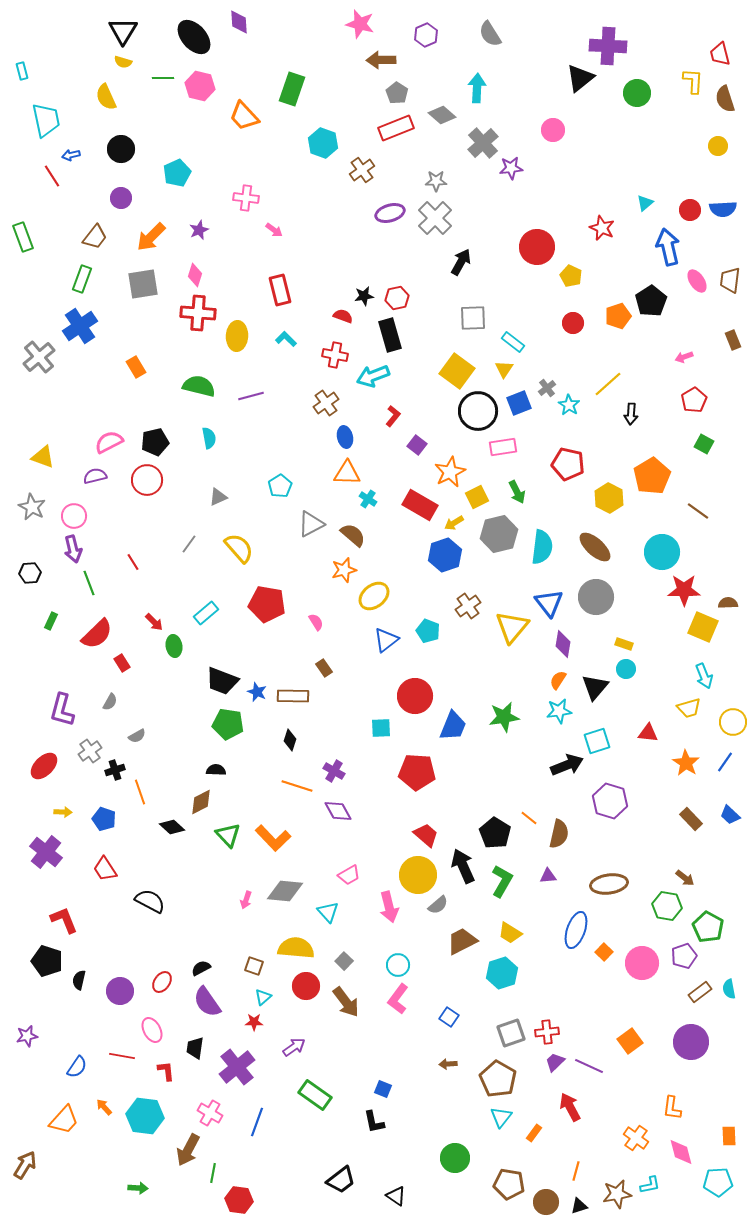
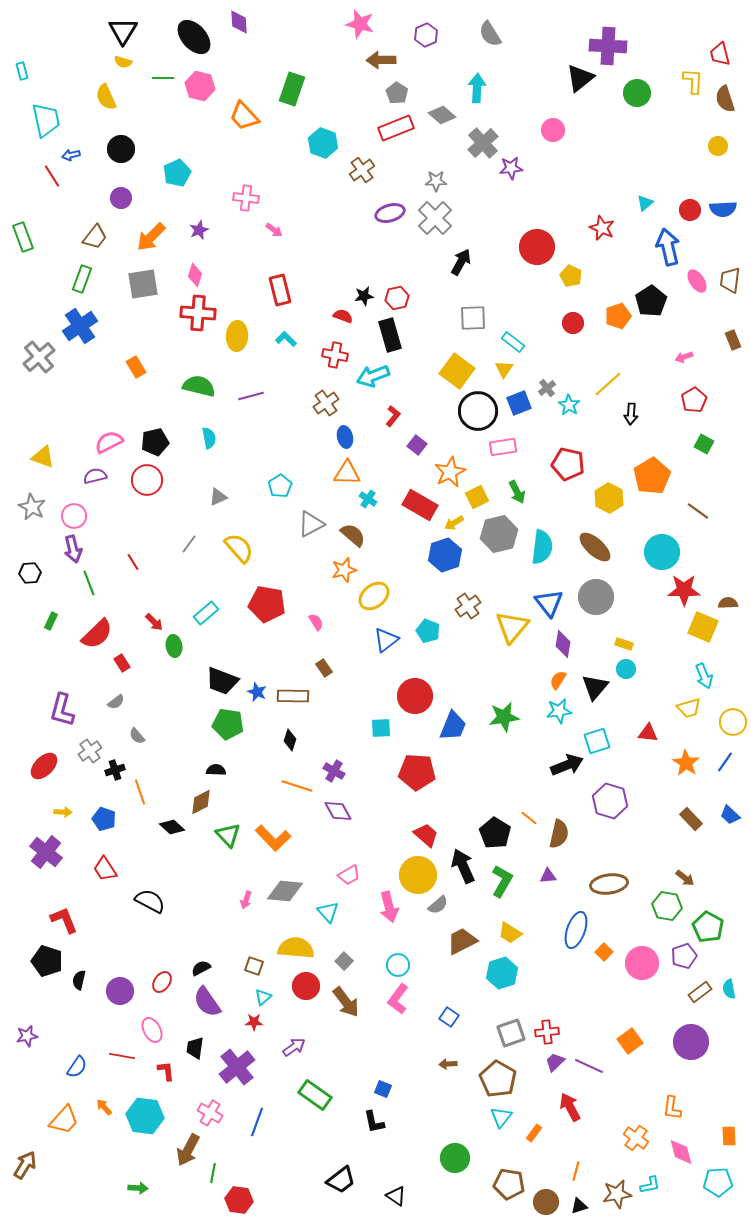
gray semicircle at (110, 702): moved 6 px right; rotated 24 degrees clockwise
gray semicircle at (137, 736): rotated 78 degrees clockwise
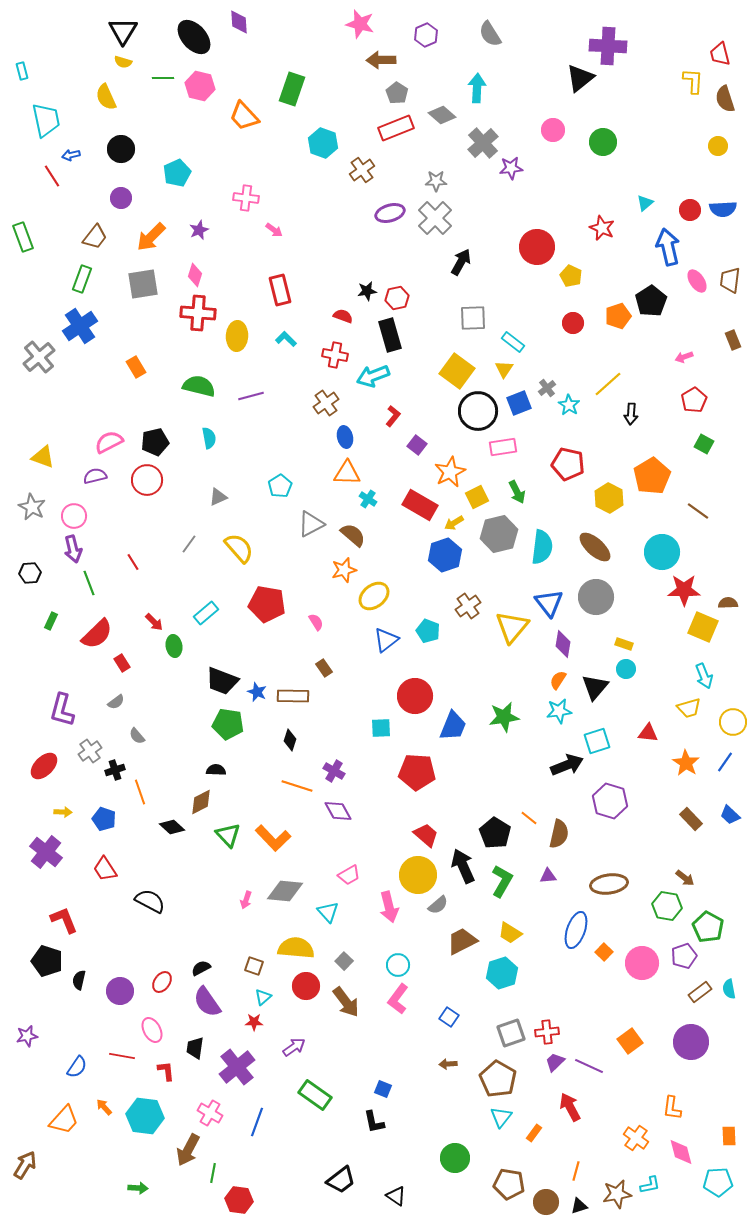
green circle at (637, 93): moved 34 px left, 49 px down
black star at (364, 296): moved 3 px right, 5 px up
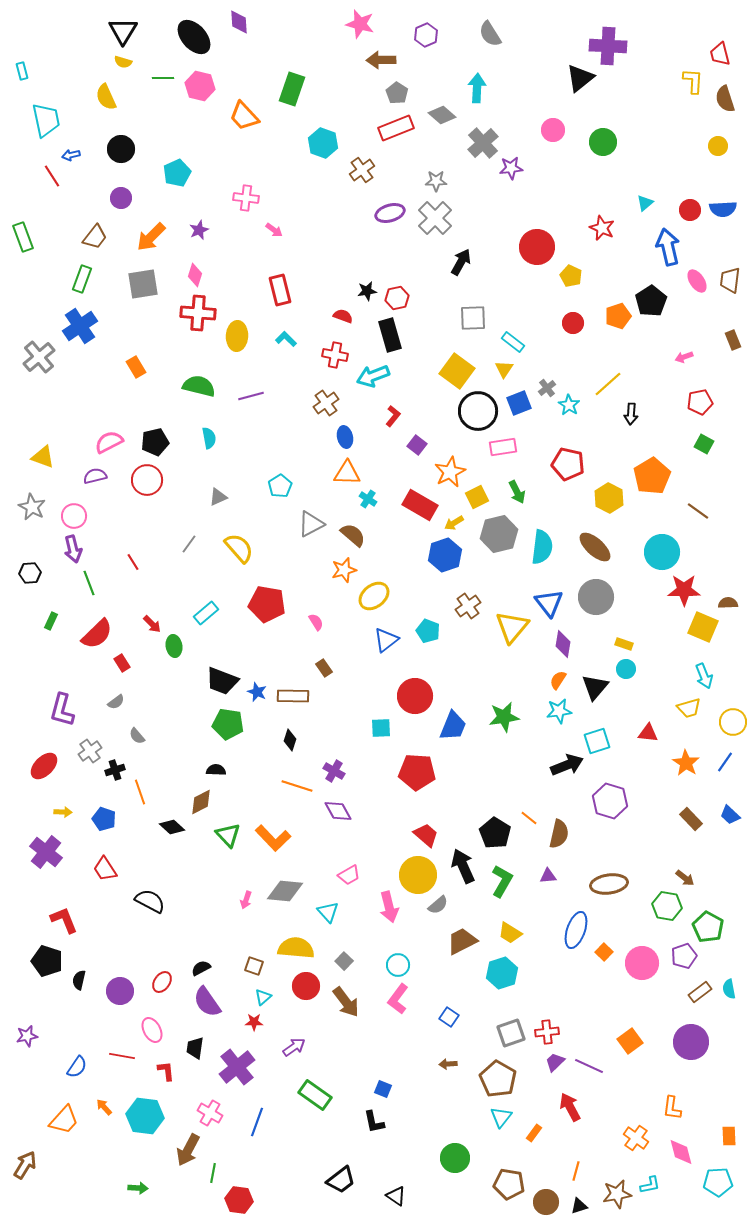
red pentagon at (694, 400): moved 6 px right, 2 px down; rotated 20 degrees clockwise
red arrow at (154, 622): moved 2 px left, 2 px down
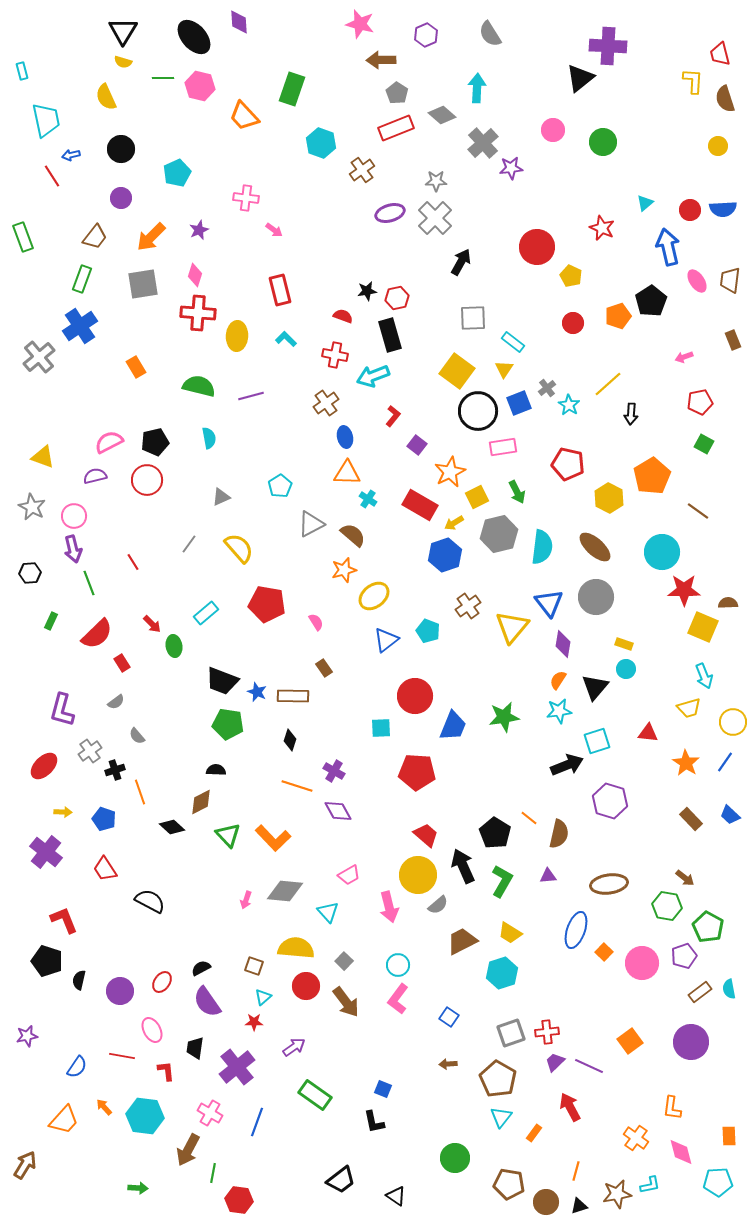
cyan hexagon at (323, 143): moved 2 px left
gray triangle at (218, 497): moved 3 px right
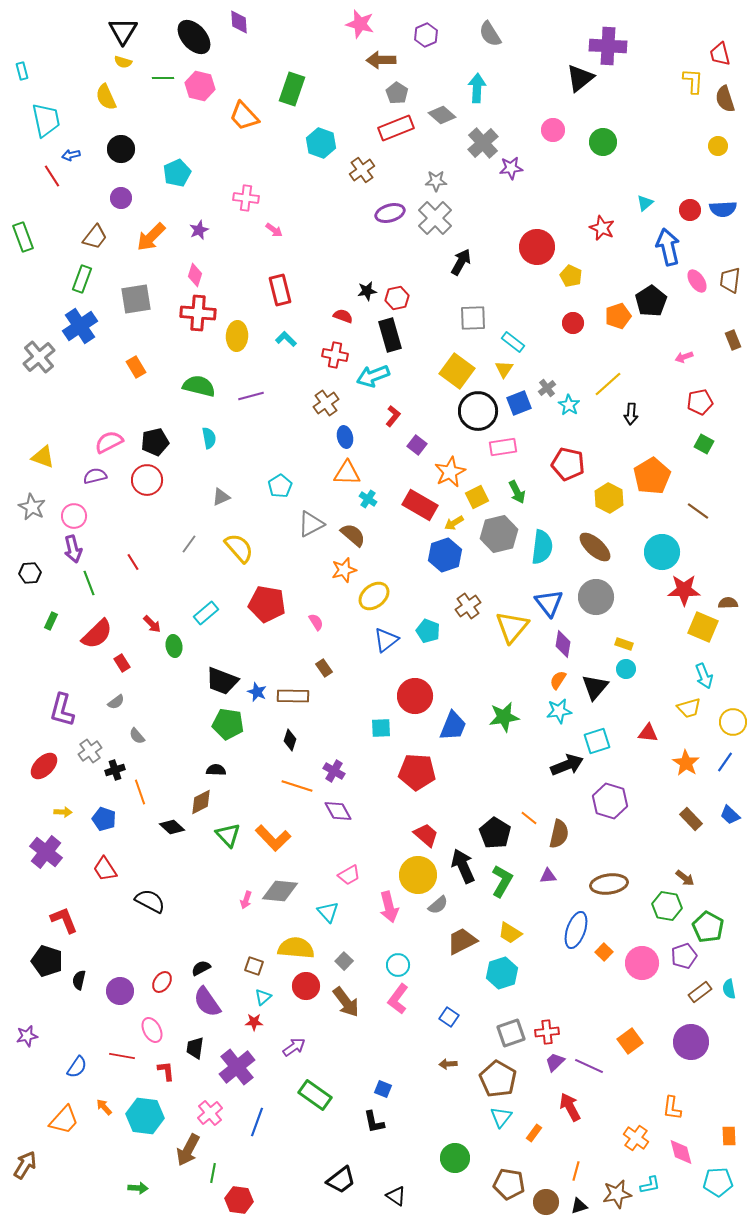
gray square at (143, 284): moved 7 px left, 15 px down
gray diamond at (285, 891): moved 5 px left
pink cross at (210, 1113): rotated 20 degrees clockwise
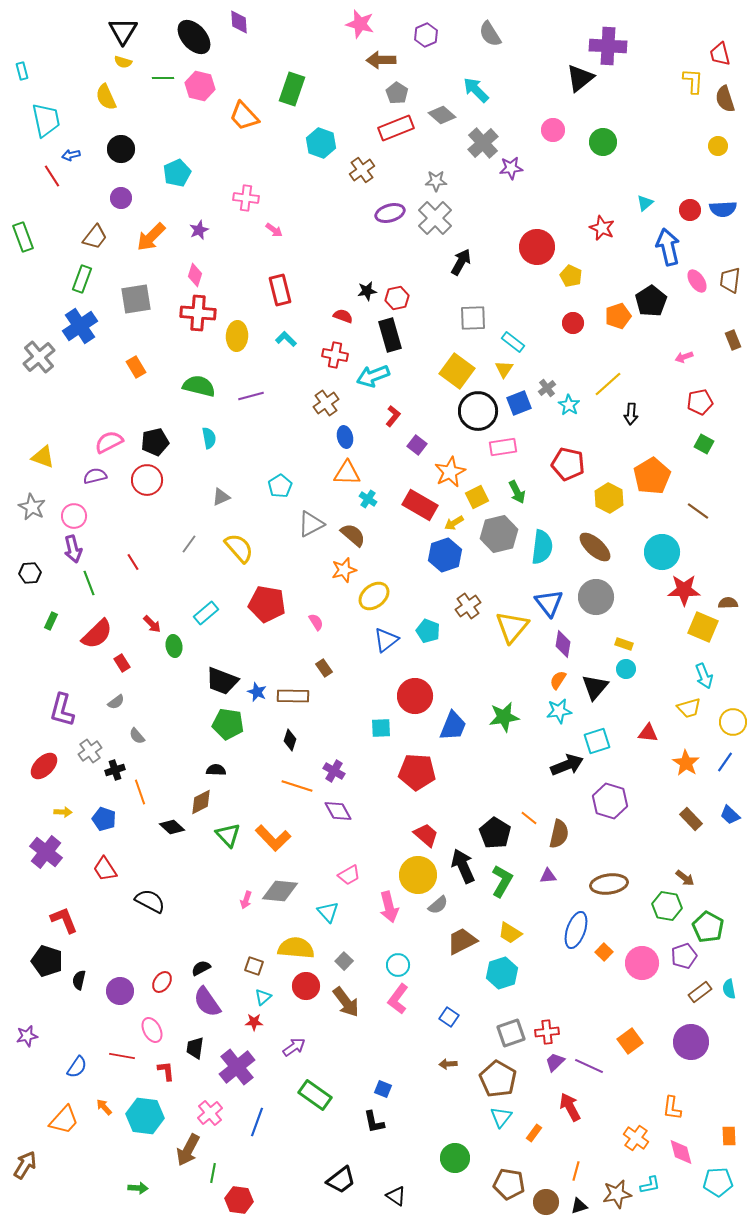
cyan arrow at (477, 88): moved 1 px left, 2 px down; rotated 48 degrees counterclockwise
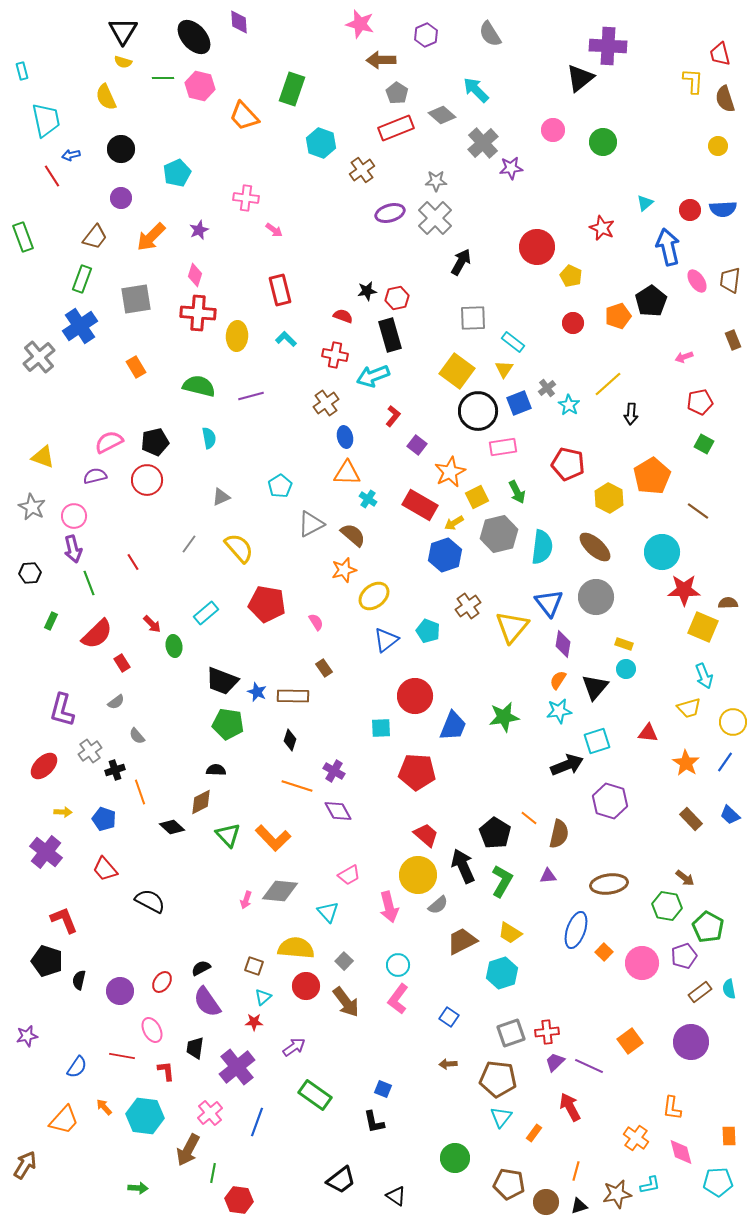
red trapezoid at (105, 869): rotated 8 degrees counterclockwise
brown pentagon at (498, 1079): rotated 24 degrees counterclockwise
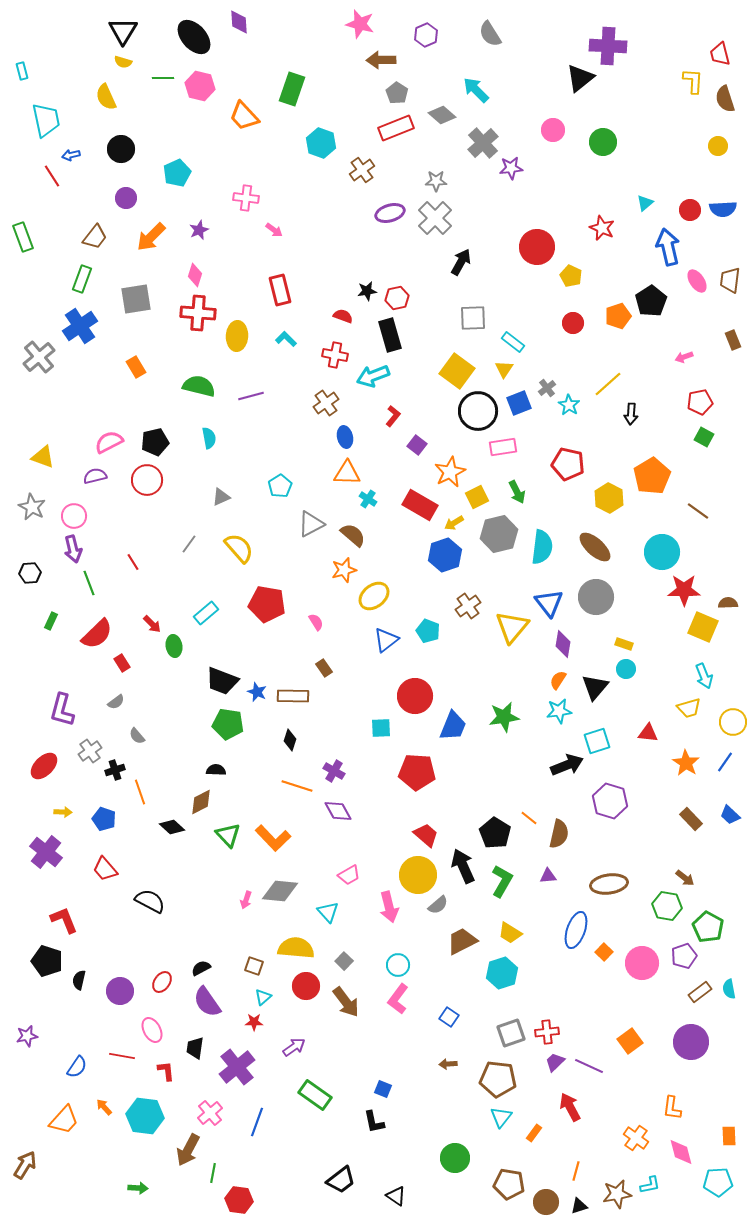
purple circle at (121, 198): moved 5 px right
green square at (704, 444): moved 7 px up
